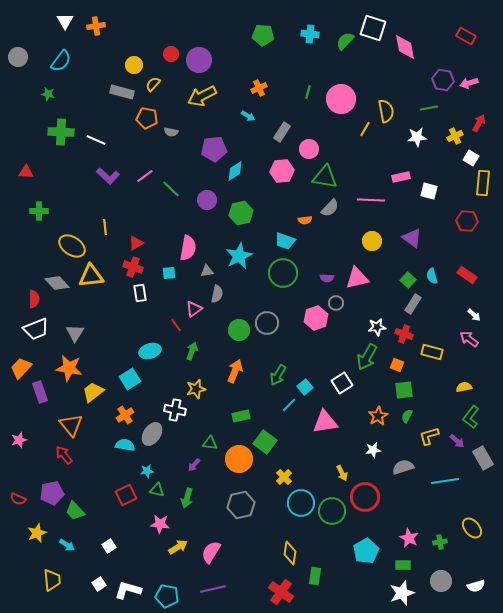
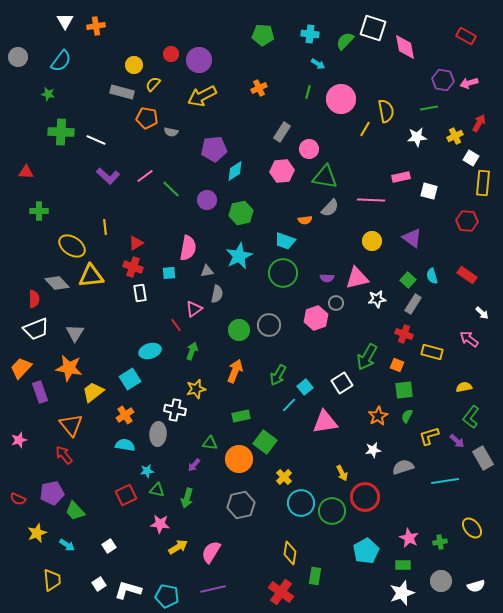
cyan arrow at (248, 116): moved 70 px right, 52 px up
white arrow at (474, 315): moved 8 px right, 2 px up
gray circle at (267, 323): moved 2 px right, 2 px down
white star at (377, 327): moved 28 px up
gray ellipse at (152, 434): moved 6 px right; rotated 30 degrees counterclockwise
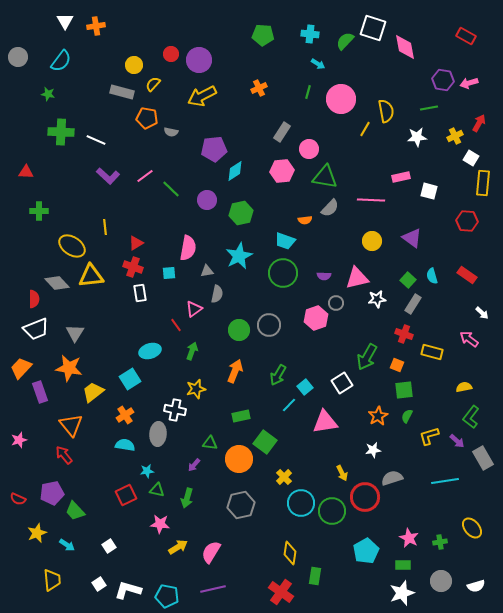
purple semicircle at (327, 278): moved 3 px left, 2 px up
gray semicircle at (403, 467): moved 11 px left, 11 px down
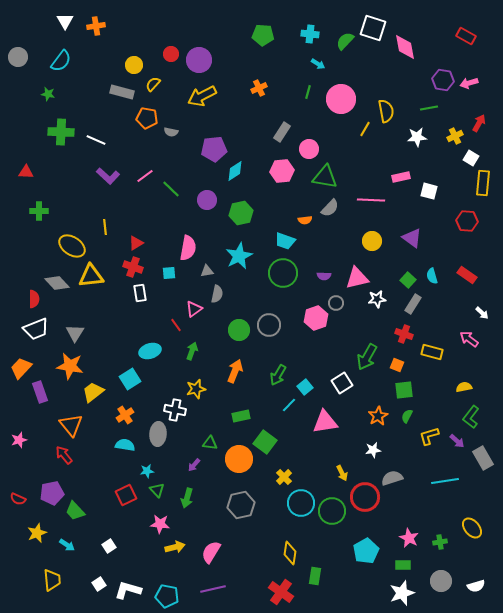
orange star at (69, 368): moved 1 px right, 2 px up
green triangle at (157, 490): rotated 35 degrees clockwise
yellow arrow at (178, 547): moved 3 px left; rotated 18 degrees clockwise
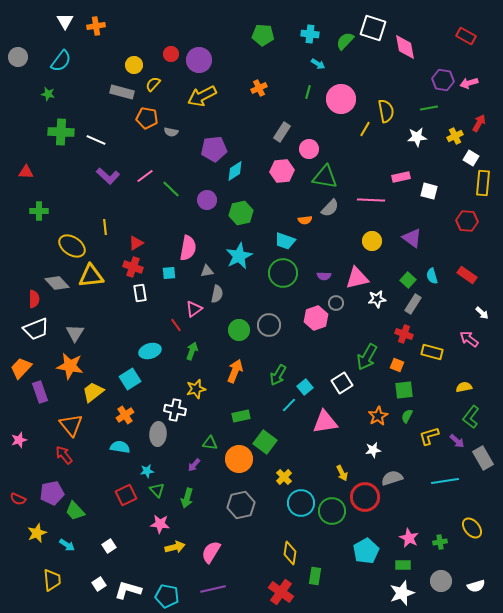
cyan semicircle at (125, 445): moved 5 px left, 2 px down
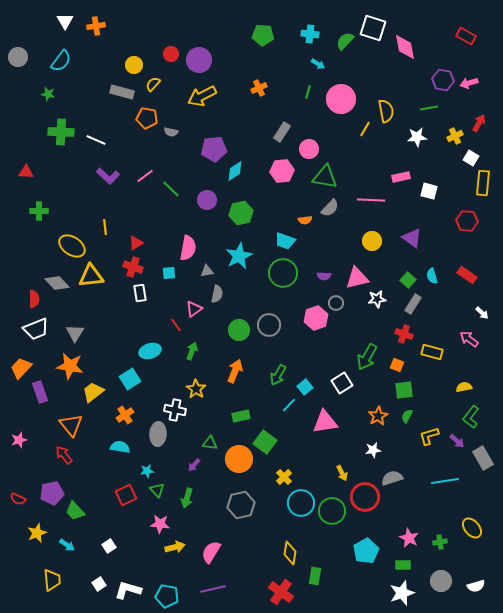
yellow star at (196, 389): rotated 24 degrees counterclockwise
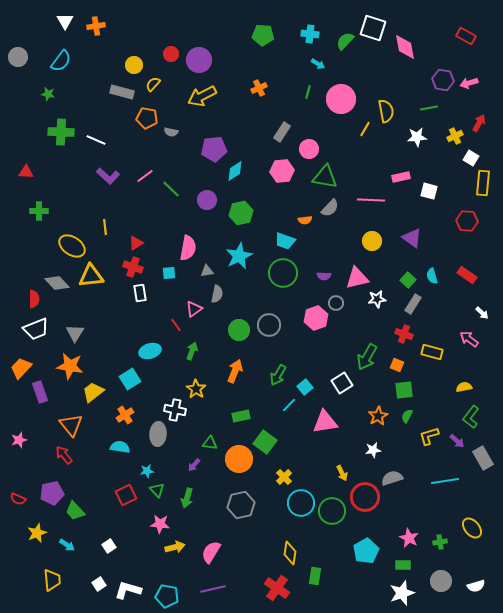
red cross at (281, 592): moved 4 px left, 4 px up
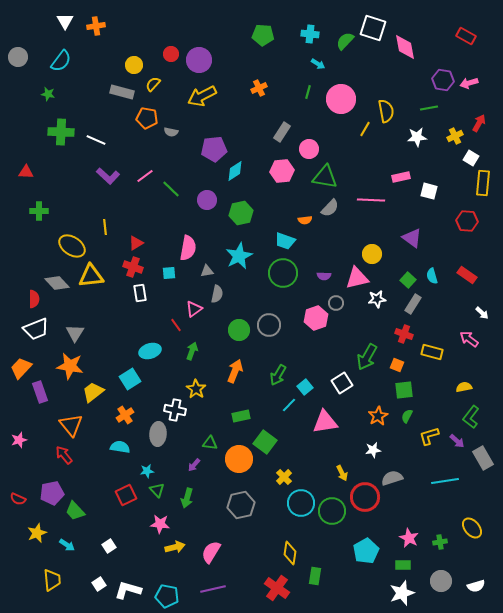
yellow circle at (372, 241): moved 13 px down
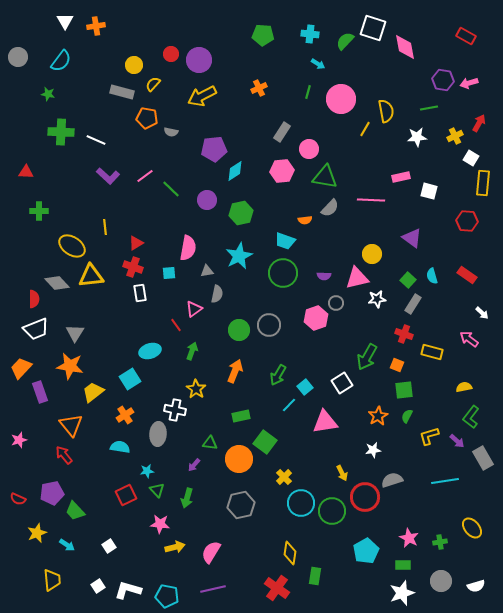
gray semicircle at (392, 478): moved 2 px down
white square at (99, 584): moved 1 px left, 2 px down
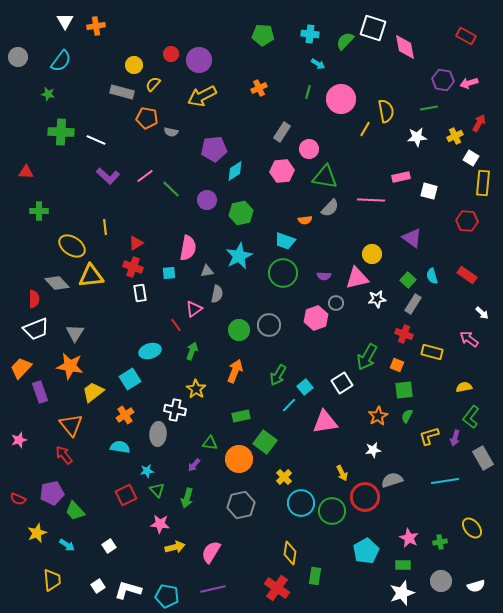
purple arrow at (457, 441): moved 2 px left, 3 px up; rotated 63 degrees clockwise
